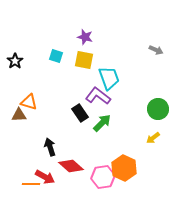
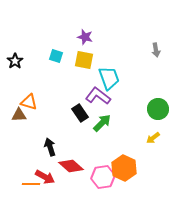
gray arrow: rotated 56 degrees clockwise
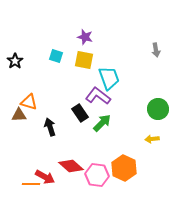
yellow arrow: moved 1 px left, 1 px down; rotated 32 degrees clockwise
black arrow: moved 20 px up
pink hexagon: moved 6 px left, 2 px up; rotated 15 degrees clockwise
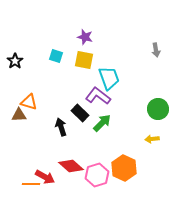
black rectangle: rotated 12 degrees counterclockwise
black arrow: moved 11 px right
pink hexagon: rotated 25 degrees counterclockwise
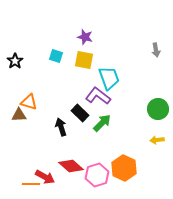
yellow arrow: moved 5 px right, 1 px down
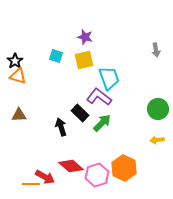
yellow square: rotated 24 degrees counterclockwise
purple L-shape: moved 1 px right, 1 px down
orange triangle: moved 11 px left, 26 px up
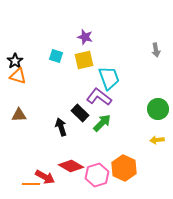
red diamond: rotated 10 degrees counterclockwise
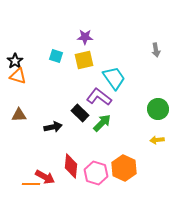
purple star: rotated 14 degrees counterclockwise
cyan trapezoid: moved 5 px right; rotated 15 degrees counterclockwise
black arrow: moved 8 px left; rotated 96 degrees clockwise
red diamond: rotated 65 degrees clockwise
pink hexagon: moved 1 px left, 2 px up; rotated 25 degrees counterclockwise
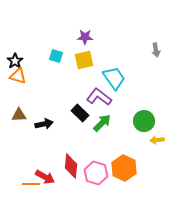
green circle: moved 14 px left, 12 px down
black arrow: moved 9 px left, 3 px up
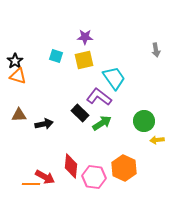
green arrow: rotated 12 degrees clockwise
pink hexagon: moved 2 px left, 4 px down; rotated 10 degrees counterclockwise
